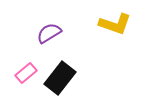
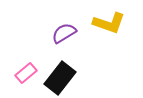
yellow L-shape: moved 6 px left, 1 px up
purple semicircle: moved 15 px right
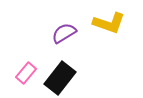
pink rectangle: rotated 10 degrees counterclockwise
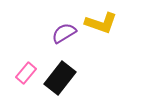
yellow L-shape: moved 8 px left
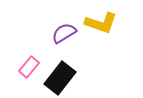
pink rectangle: moved 3 px right, 6 px up
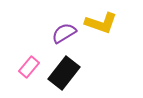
black rectangle: moved 4 px right, 5 px up
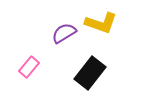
black rectangle: moved 26 px right
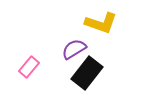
purple semicircle: moved 10 px right, 16 px down
black rectangle: moved 3 px left
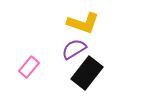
yellow L-shape: moved 18 px left
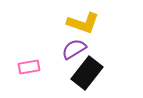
pink rectangle: rotated 40 degrees clockwise
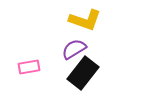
yellow L-shape: moved 2 px right, 3 px up
black rectangle: moved 4 px left
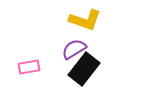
black rectangle: moved 1 px right, 4 px up
